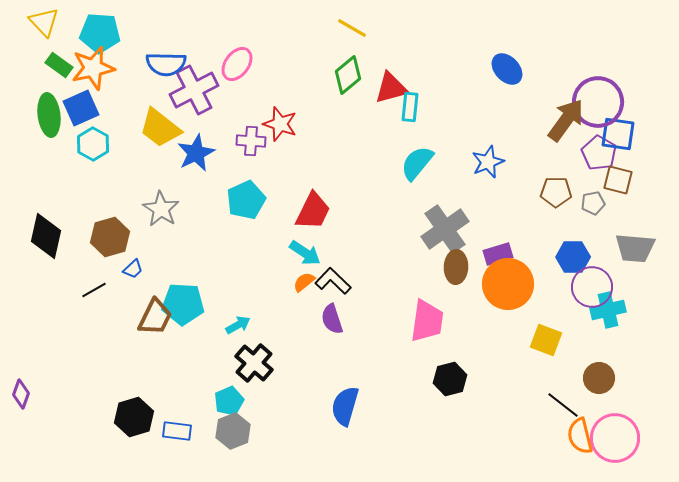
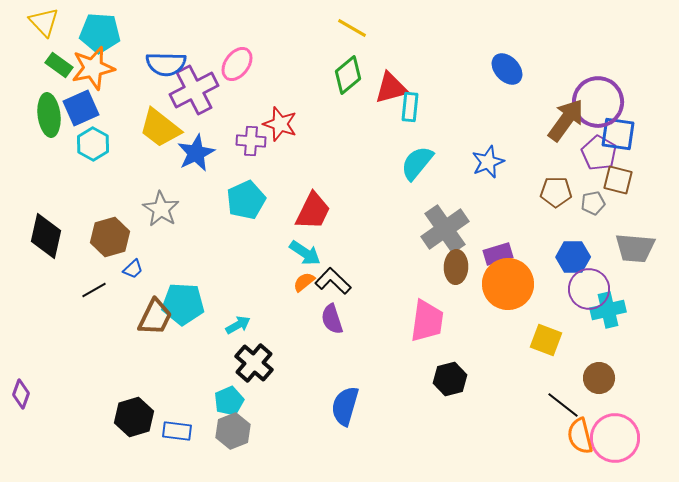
purple circle at (592, 287): moved 3 px left, 2 px down
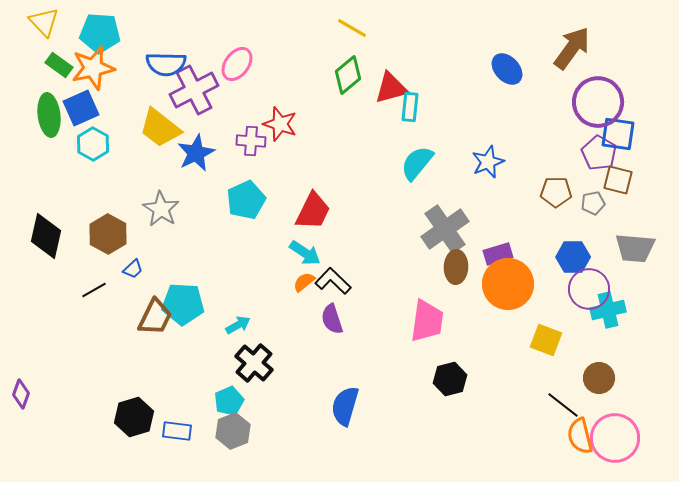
brown arrow at (566, 120): moved 6 px right, 72 px up
brown hexagon at (110, 237): moved 2 px left, 3 px up; rotated 15 degrees counterclockwise
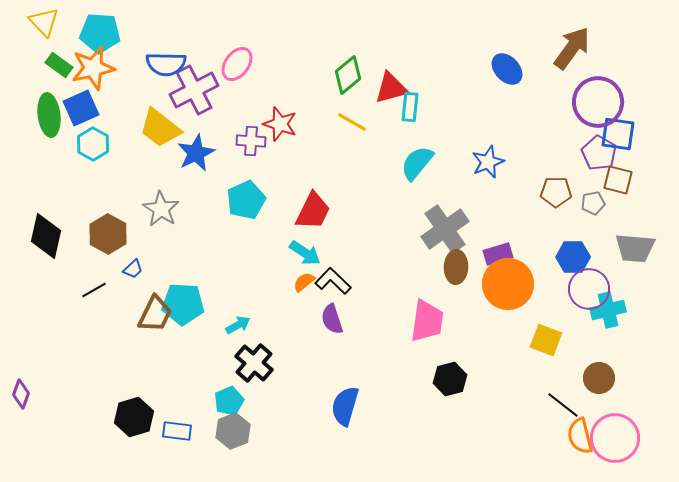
yellow line at (352, 28): moved 94 px down
brown trapezoid at (155, 317): moved 3 px up
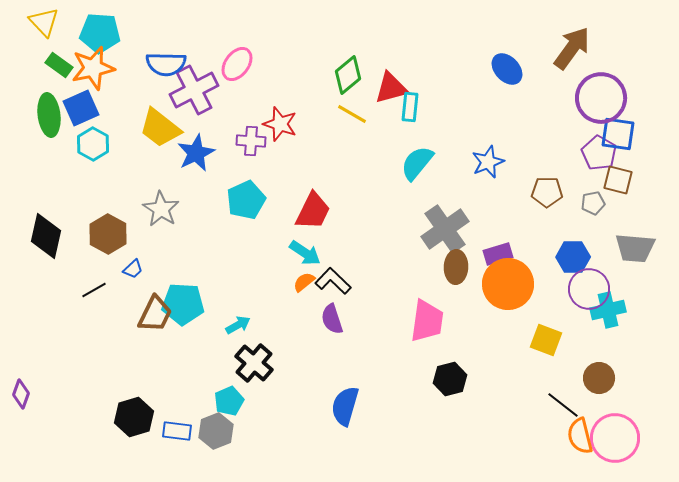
purple circle at (598, 102): moved 3 px right, 4 px up
yellow line at (352, 122): moved 8 px up
brown pentagon at (556, 192): moved 9 px left
gray hexagon at (233, 431): moved 17 px left
